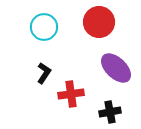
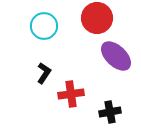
red circle: moved 2 px left, 4 px up
cyan circle: moved 1 px up
purple ellipse: moved 12 px up
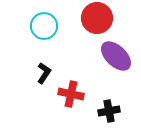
red cross: rotated 20 degrees clockwise
black cross: moved 1 px left, 1 px up
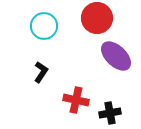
black L-shape: moved 3 px left, 1 px up
red cross: moved 5 px right, 6 px down
black cross: moved 1 px right, 2 px down
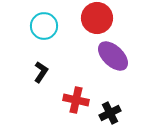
purple ellipse: moved 3 px left
black cross: rotated 15 degrees counterclockwise
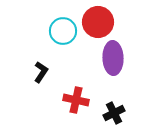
red circle: moved 1 px right, 4 px down
cyan circle: moved 19 px right, 5 px down
purple ellipse: moved 2 px down; rotated 44 degrees clockwise
black cross: moved 4 px right
